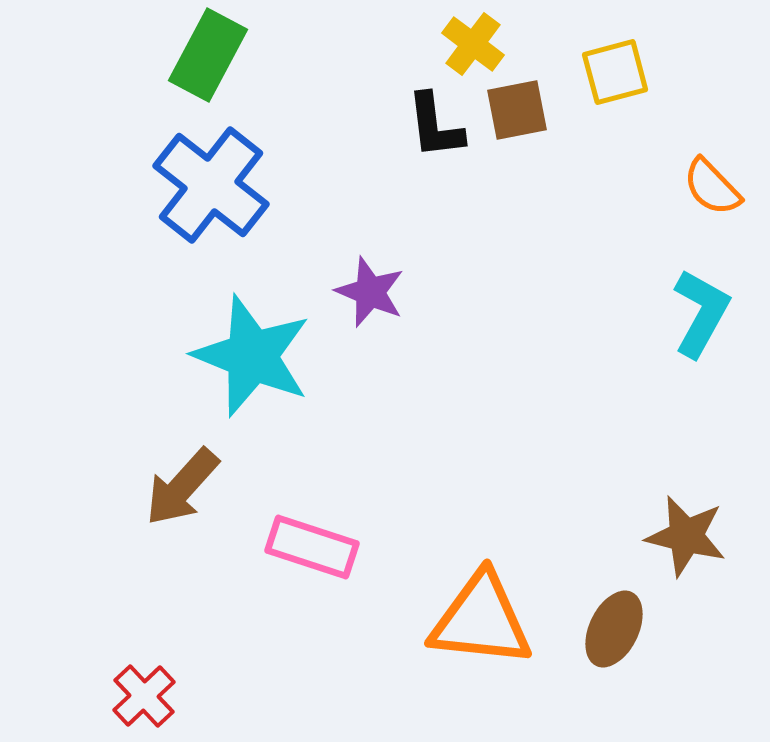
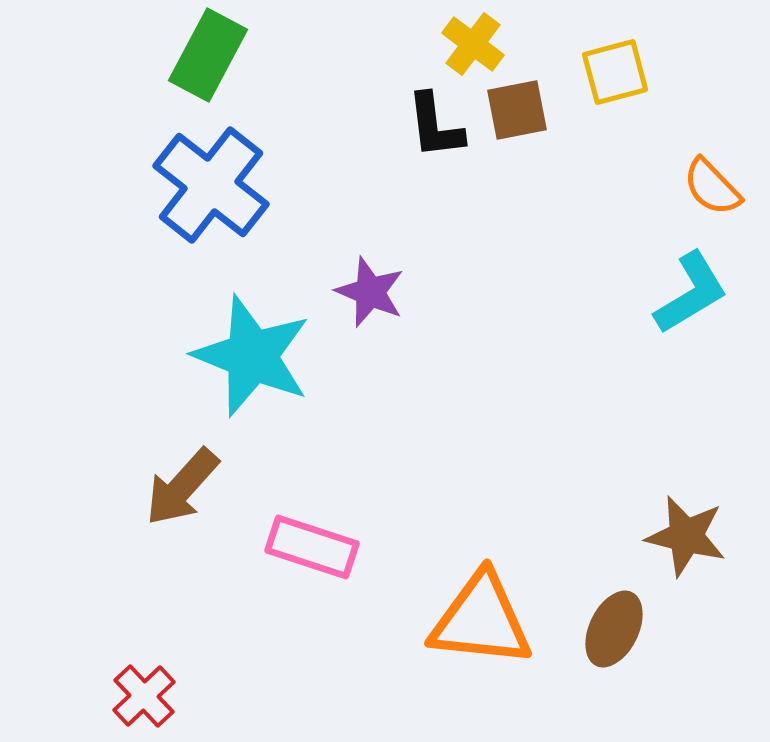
cyan L-shape: moved 10 px left, 20 px up; rotated 30 degrees clockwise
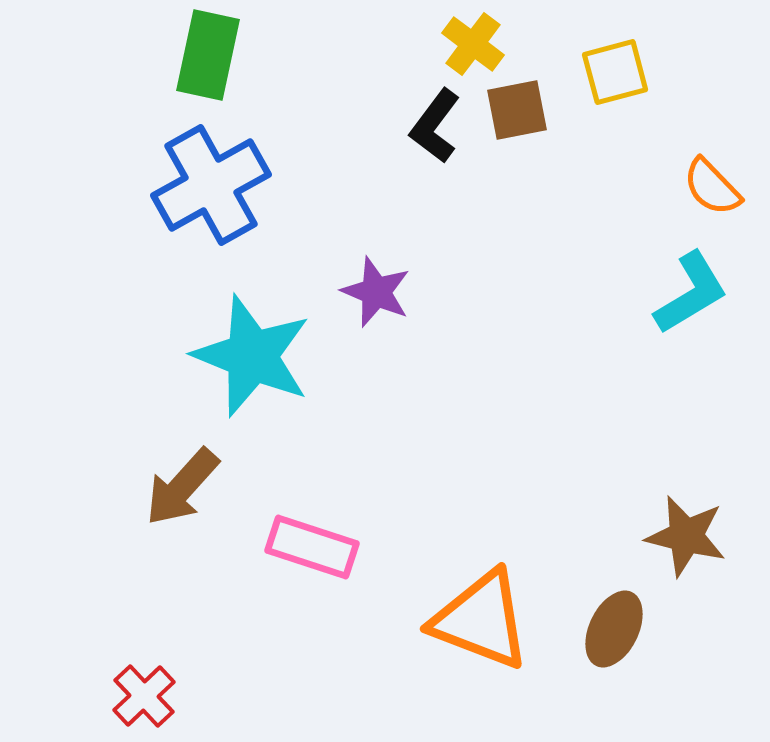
green rectangle: rotated 16 degrees counterclockwise
black L-shape: rotated 44 degrees clockwise
blue cross: rotated 23 degrees clockwise
purple star: moved 6 px right
orange triangle: rotated 15 degrees clockwise
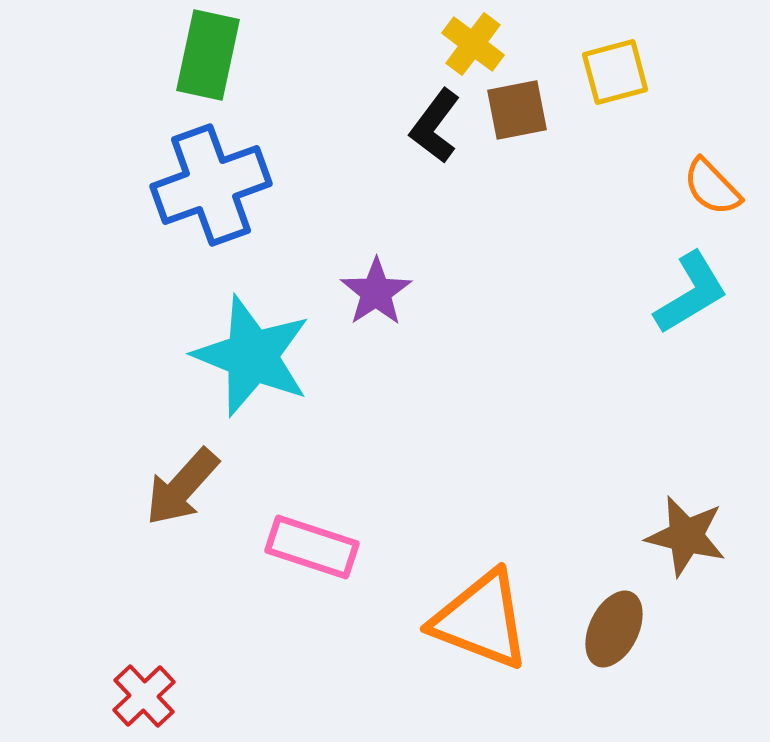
blue cross: rotated 9 degrees clockwise
purple star: rotated 16 degrees clockwise
